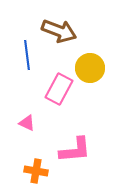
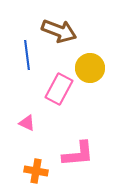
pink L-shape: moved 3 px right, 4 px down
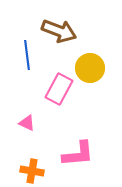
orange cross: moved 4 px left
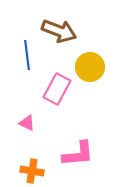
yellow circle: moved 1 px up
pink rectangle: moved 2 px left
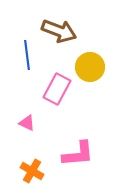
orange cross: rotated 20 degrees clockwise
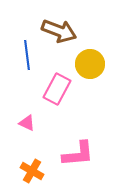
yellow circle: moved 3 px up
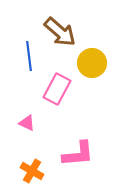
brown arrow: moved 1 px right, 1 px down; rotated 20 degrees clockwise
blue line: moved 2 px right, 1 px down
yellow circle: moved 2 px right, 1 px up
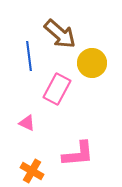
brown arrow: moved 2 px down
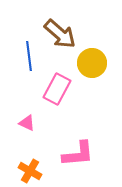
orange cross: moved 2 px left
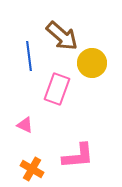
brown arrow: moved 2 px right, 2 px down
pink rectangle: rotated 8 degrees counterclockwise
pink triangle: moved 2 px left, 2 px down
pink L-shape: moved 2 px down
orange cross: moved 2 px right, 2 px up
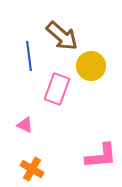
yellow circle: moved 1 px left, 3 px down
pink L-shape: moved 23 px right
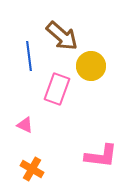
pink L-shape: rotated 12 degrees clockwise
